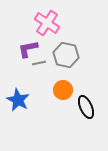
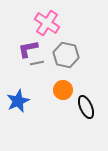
gray line: moved 2 px left
blue star: moved 1 px down; rotated 20 degrees clockwise
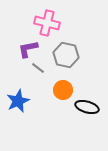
pink cross: rotated 20 degrees counterclockwise
gray line: moved 1 px right, 5 px down; rotated 48 degrees clockwise
black ellipse: moved 1 px right; rotated 50 degrees counterclockwise
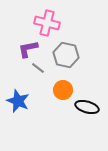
blue star: rotated 25 degrees counterclockwise
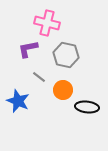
gray line: moved 1 px right, 9 px down
black ellipse: rotated 10 degrees counterclockwise
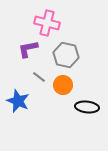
orange circle: moved 5 px up
